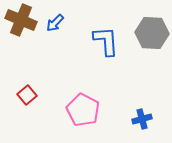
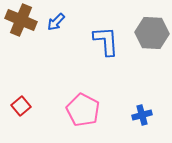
blue arrow: moved 1 px right, 1 px up
red square: moved 6 px left, 11 px down
blue cross: moved 4 px up
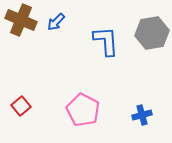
gray hexagon: rotated 12 degrees counterclockwise
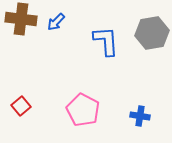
brown cross: moved 1 px up; rotated 16 degrees counterclockwise
blue cross: moved 2 px left, 1 px down; rotated 24 degrees clockwise
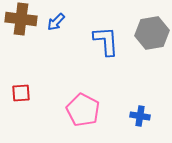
red square: moved 13 px up; rotated 36 degrees clockwise
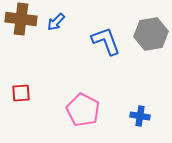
gray hexagon: moved 1 px left, 1 px down
blue L-shape: rotated 16 degrees counterclockwise
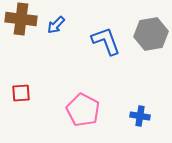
blue arrow: moved 3 px down
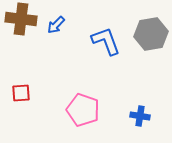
pink pentagon: rotated 8 degrees counterclockwise
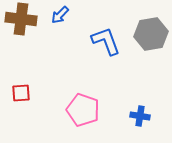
blue arrow: moved 4 px right, 10 px up
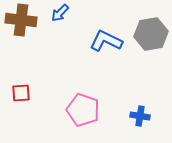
blue arrow: moved 2 px up
brown cross: moved 1 px down
blue L-shape: rotated 44 degrees counterclockwise
